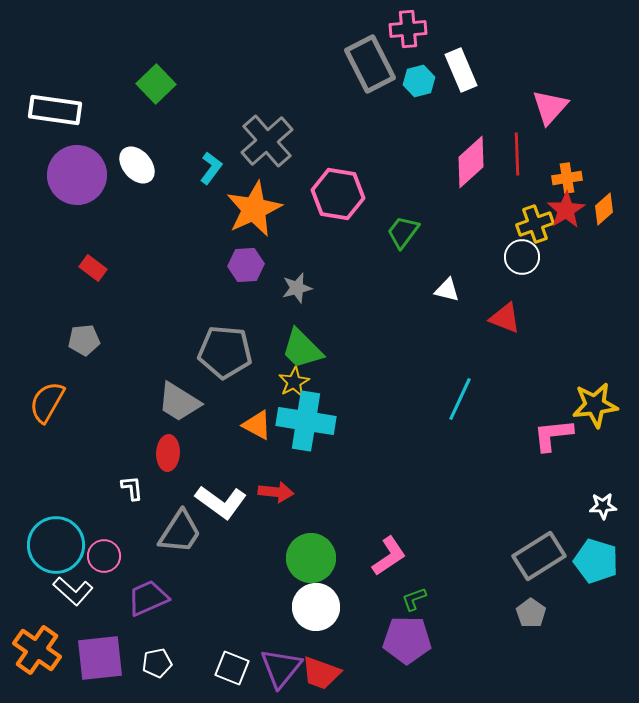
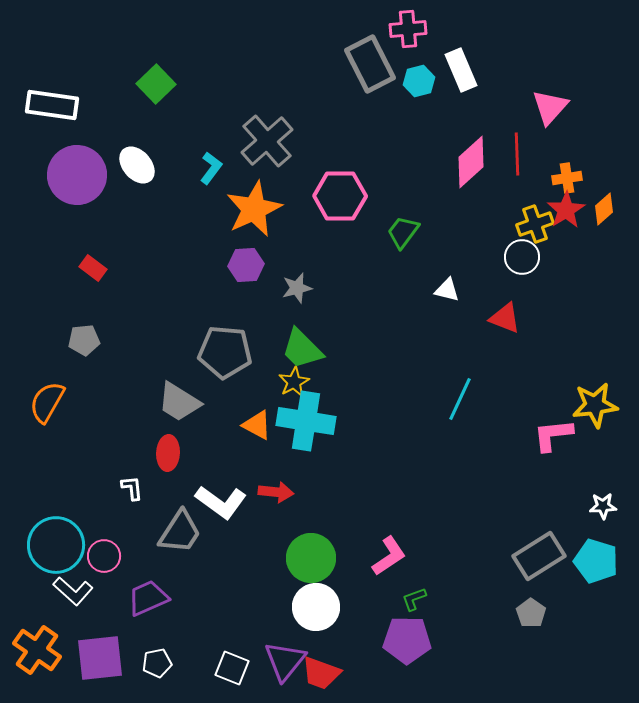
white rectangle at (55, 110): moved 3 px left, 5 px up
pink hexagon at (338, 194): moved 2 px right, 2 px down; rotated 9 degrees counterclockwise
purple triangle at (281, 668): moved 4 px right, 7 px up
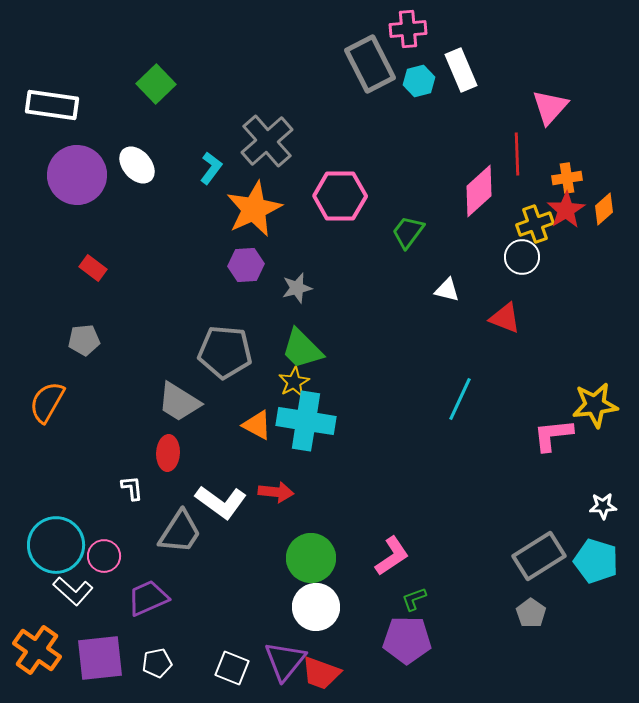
pink diamond at (471, 162): moved 8 px right, 29 px down
green trapezoid at (403, 232): moved 5 px right
pink L-shape at (389, 556): moved 3 px right
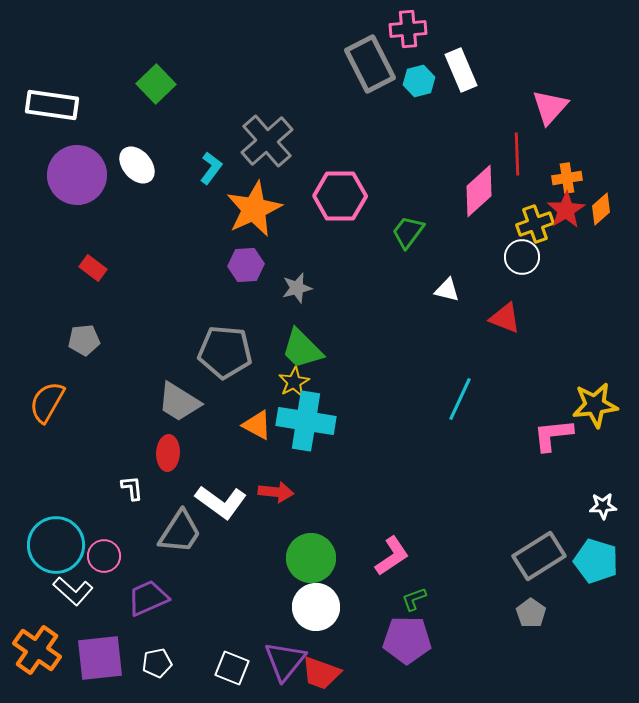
orange diamond at (604, 209): moved 3 px left
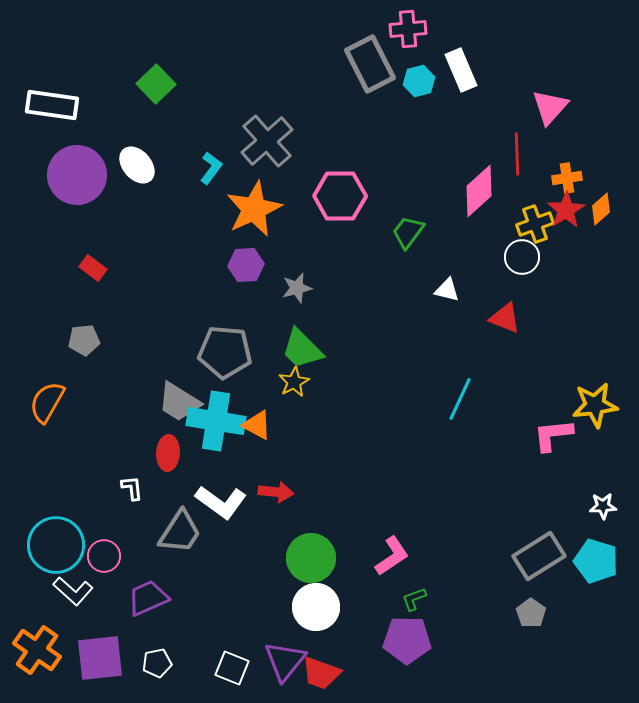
cyan cross at (306, 421): moved 90 px left
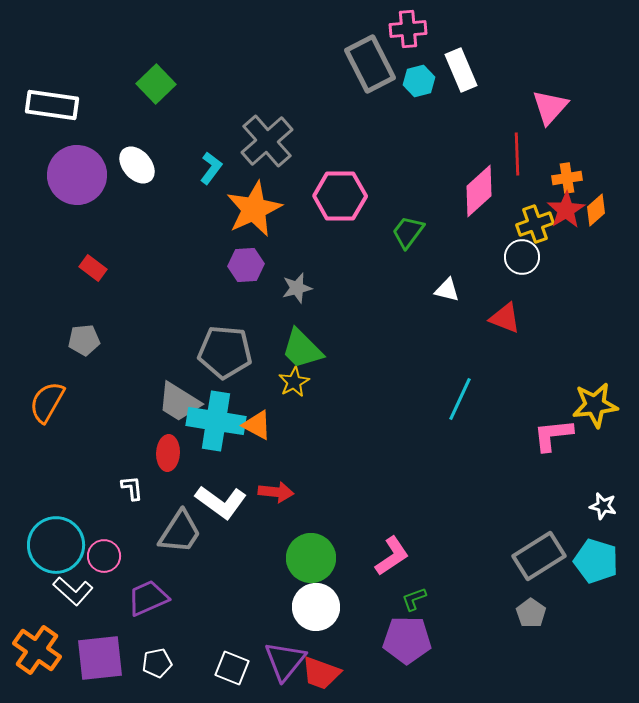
orange diamond at (601, 209): moved 5 px left, 1 px down
white star at (603, 506): rotated 16 degrees clockwise
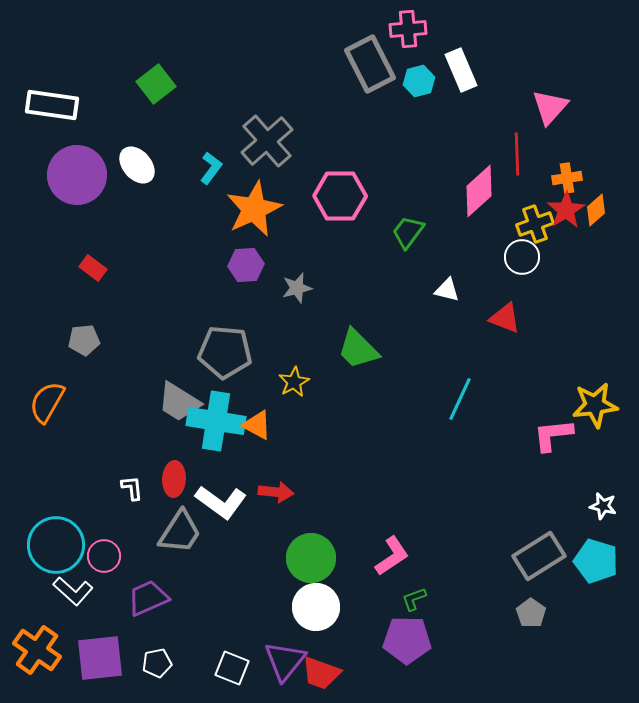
green square at (156, 84): rotated 6 degrees clockwise
green trapezoid at (302, 349): moved 56 px right
red ellipse at (168, 453): moved 6 px right, 26 px down
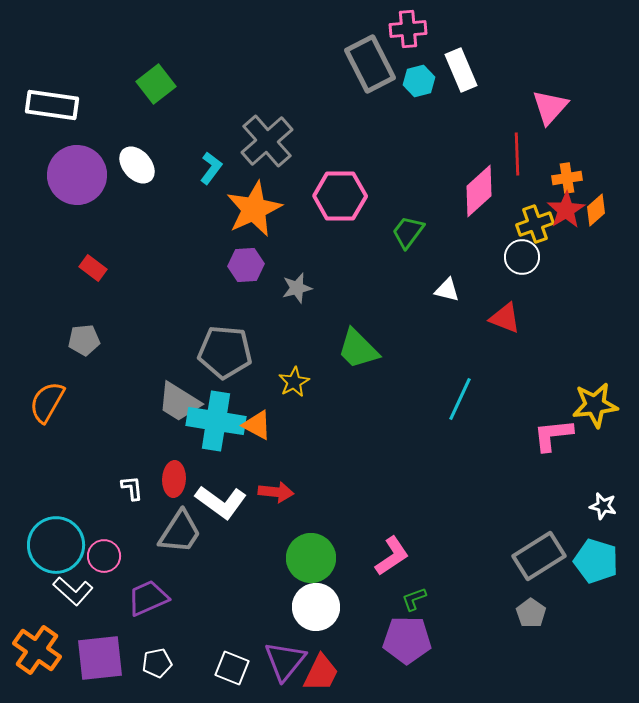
red trapezoid at (321, 673): rotated 84 degrees counterclockwise
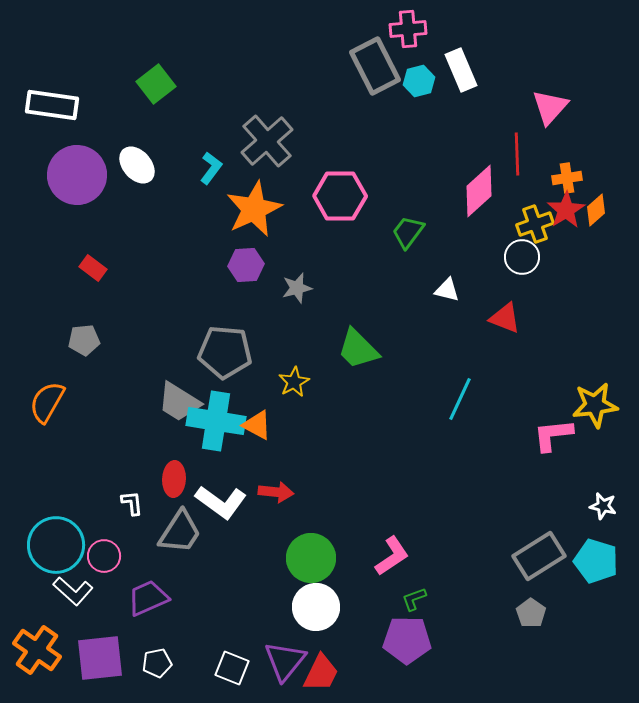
gray rectangle at (370, 64): moved 5 px right, 2 px down
white L-shape at (132, 488): moved 15 px down
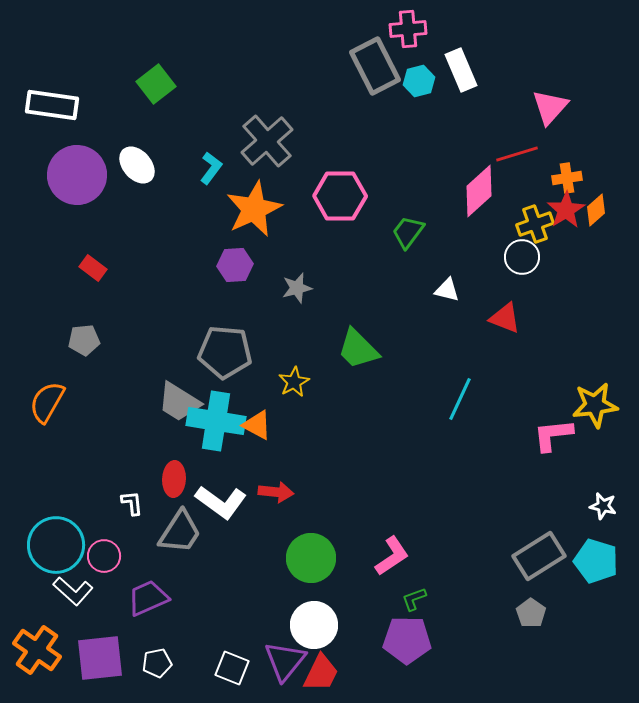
red line at (517, 154): rotated 75 degrees clockwise
purple hexagon at (246, 265): moved 11 px left
white circle at (316, 607): moved 2 px left, 18 px down
